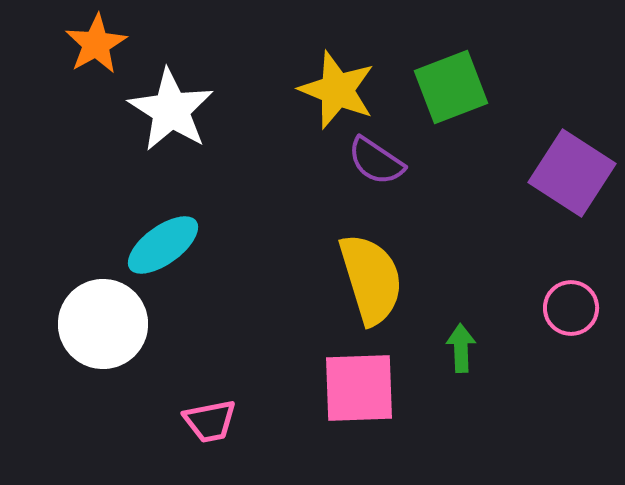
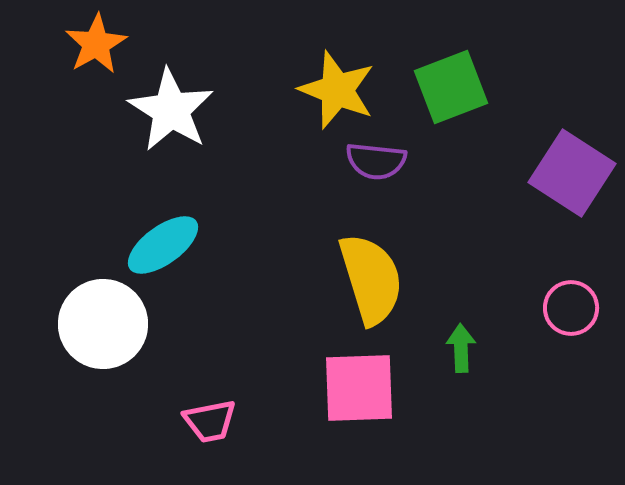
purple semicircle: rotated 28 degrees counterclockwise
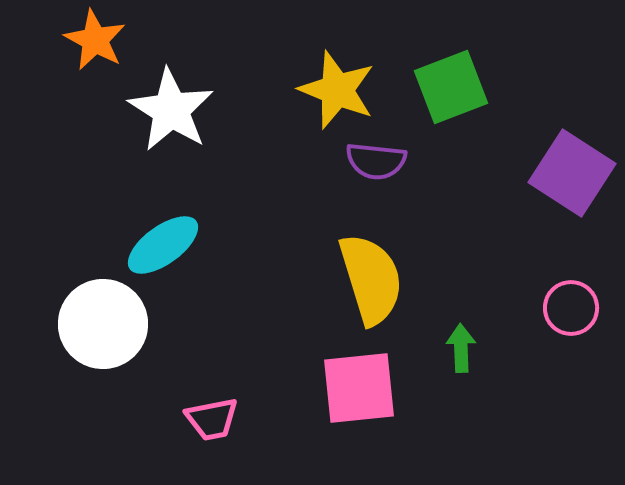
orange star: moved 1 px left, 4 px up; rotated 14 degrees counterclockwise
pink square: rotated 4 degrees counterclockwise
pink trapezoid: moved 2 px right, 2 px up
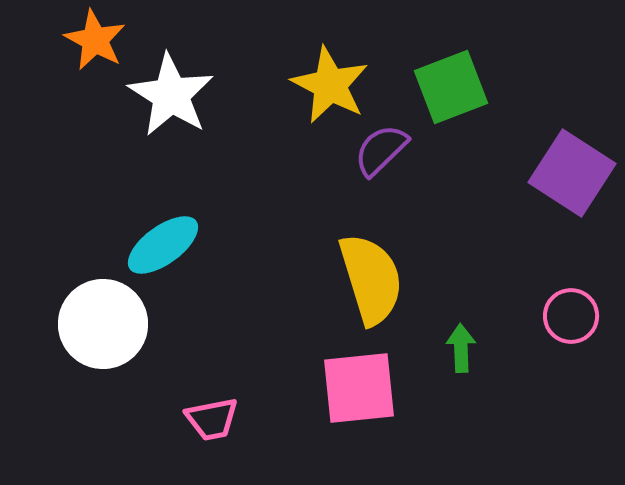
yellow star: moved 7 px left, 5 px up; rotated 6 degrees clockwise
white star: moved 15 px up
purple semicircle: moved 5 px right, 11 px up; rotated 130 degrees clockwise
pink circle: moved 8 px down
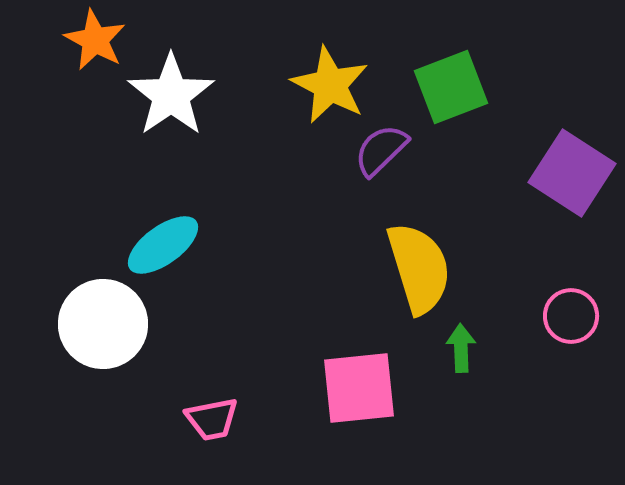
white star: rotated 6 degrees clockwise
yellow semicircle: moved 48 px right, 11 px up
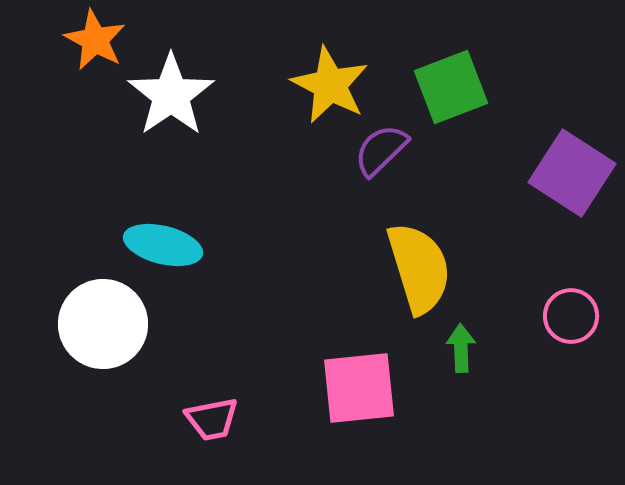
cyan ellipse: rotated 50 degrees clockwise
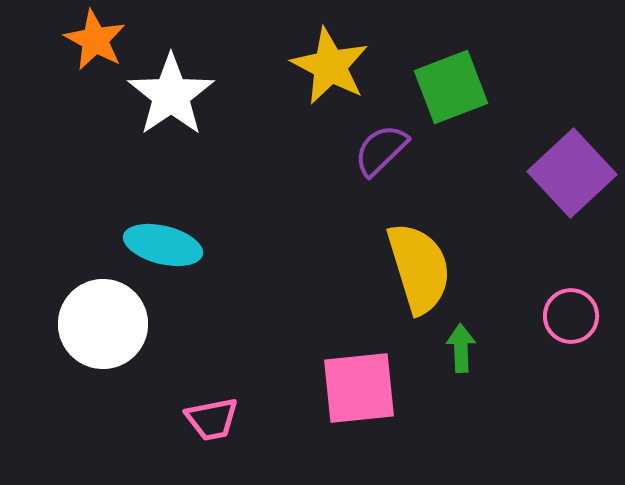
yellow star: moved 19 px up
purple square: rotated 14 degrees clockwise
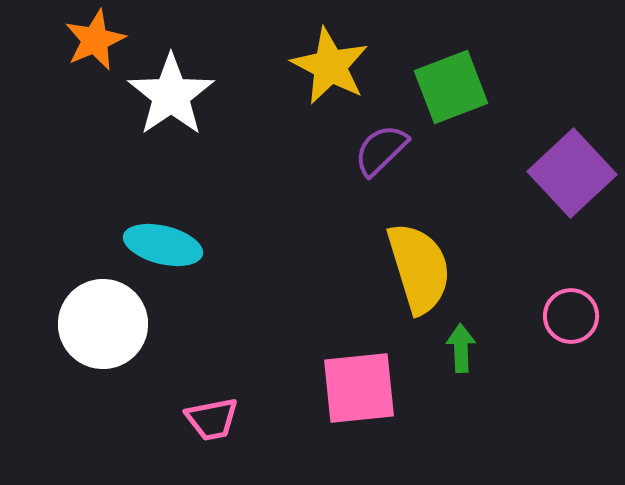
orange star: rotated 20 degrees clockwise
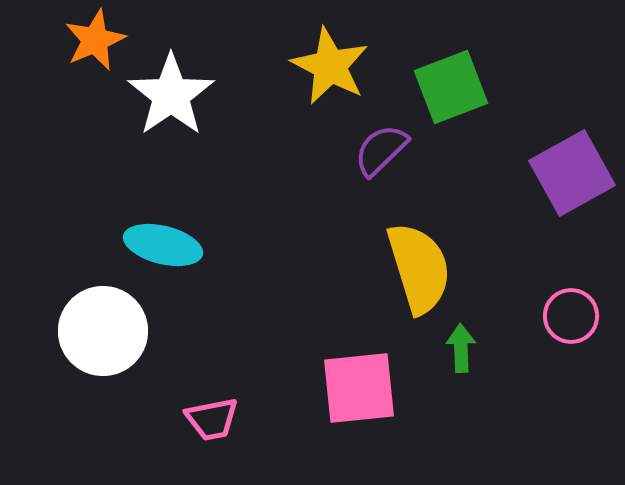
purple square: rotated 14 degrees clockwise
white circle: moved 7 px down
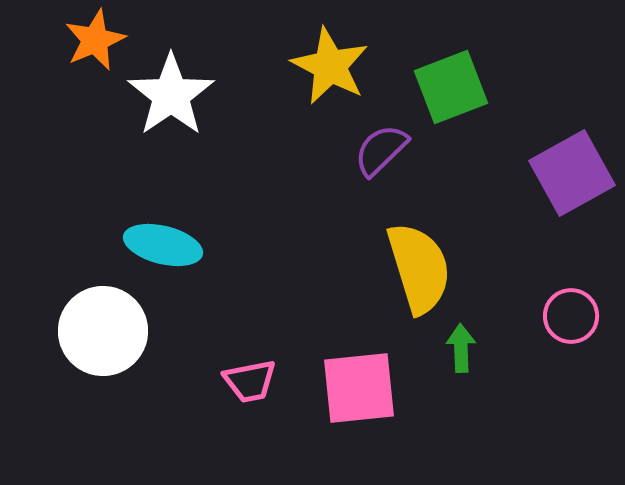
pink trapezoid: moved 38 px right, 38 px up
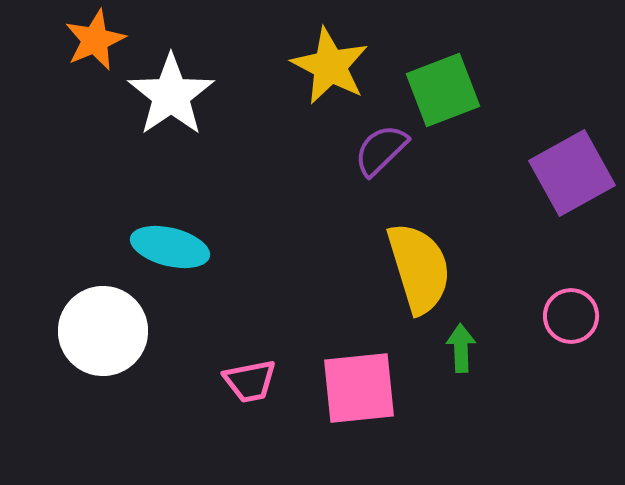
green square: moved 8 px left, 3 px down
cyan ellipse: moved 7 px right, 2 px down
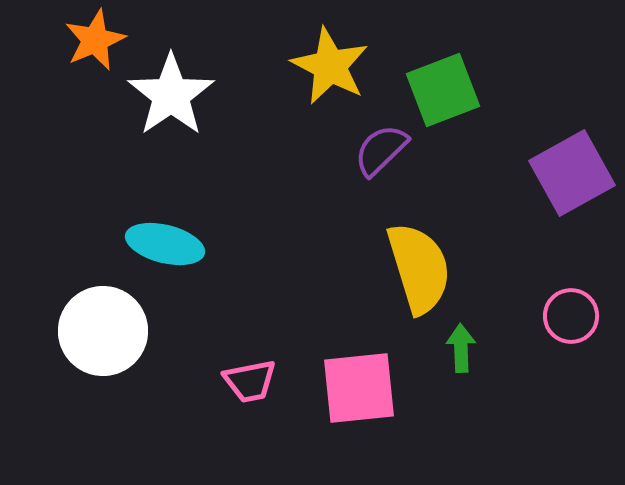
cyan ellipse: moved 5 px left, 3 px up
